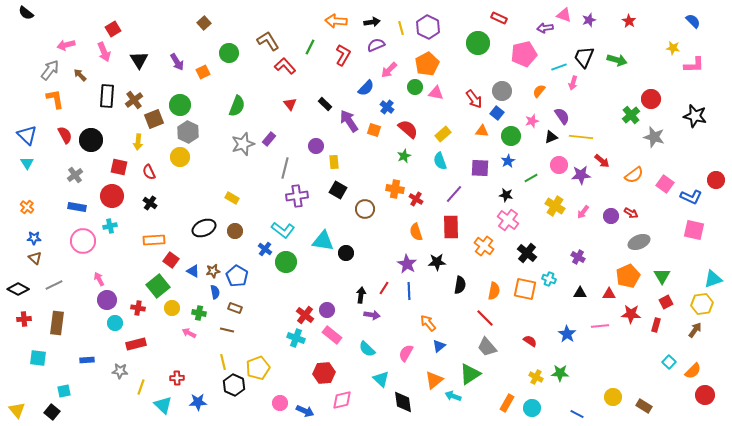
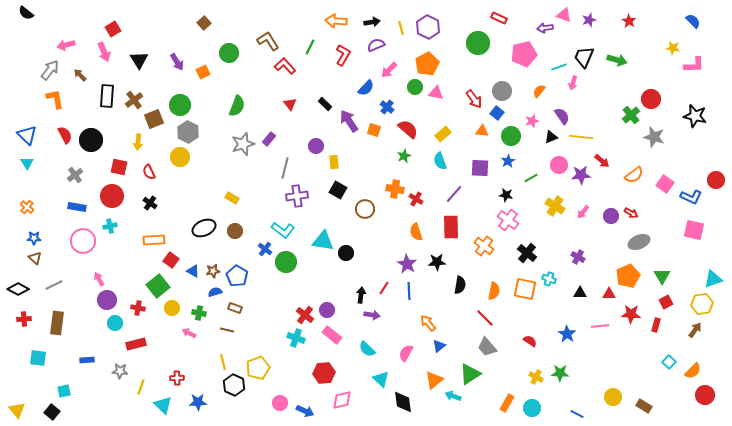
blue semicircle at (215, 292): rotated 96 degrees counterclockwise
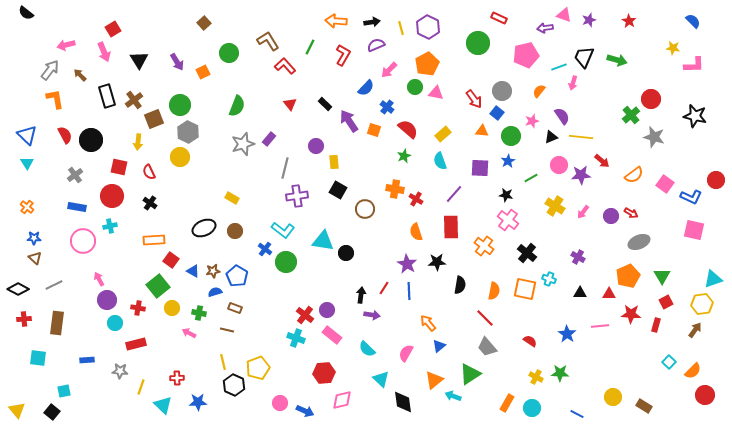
pink pentagon at (524, 54): moved 2 px right, 1 px down
black rectangle at (107, 96): rotated 20 degrees counterclockwise
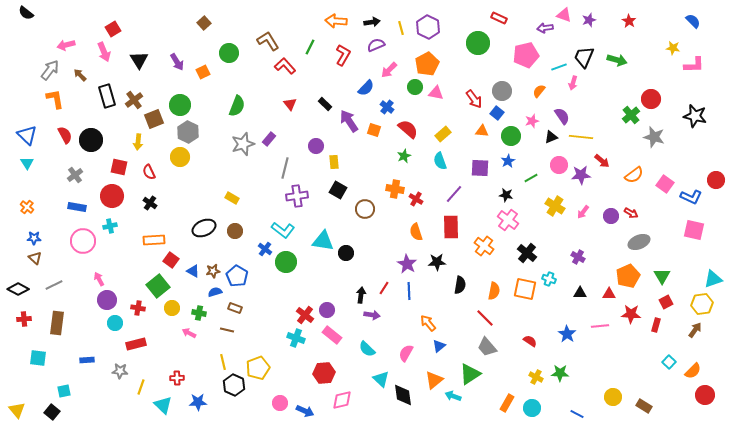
black diamond at (403, 402): moved 7 px up
